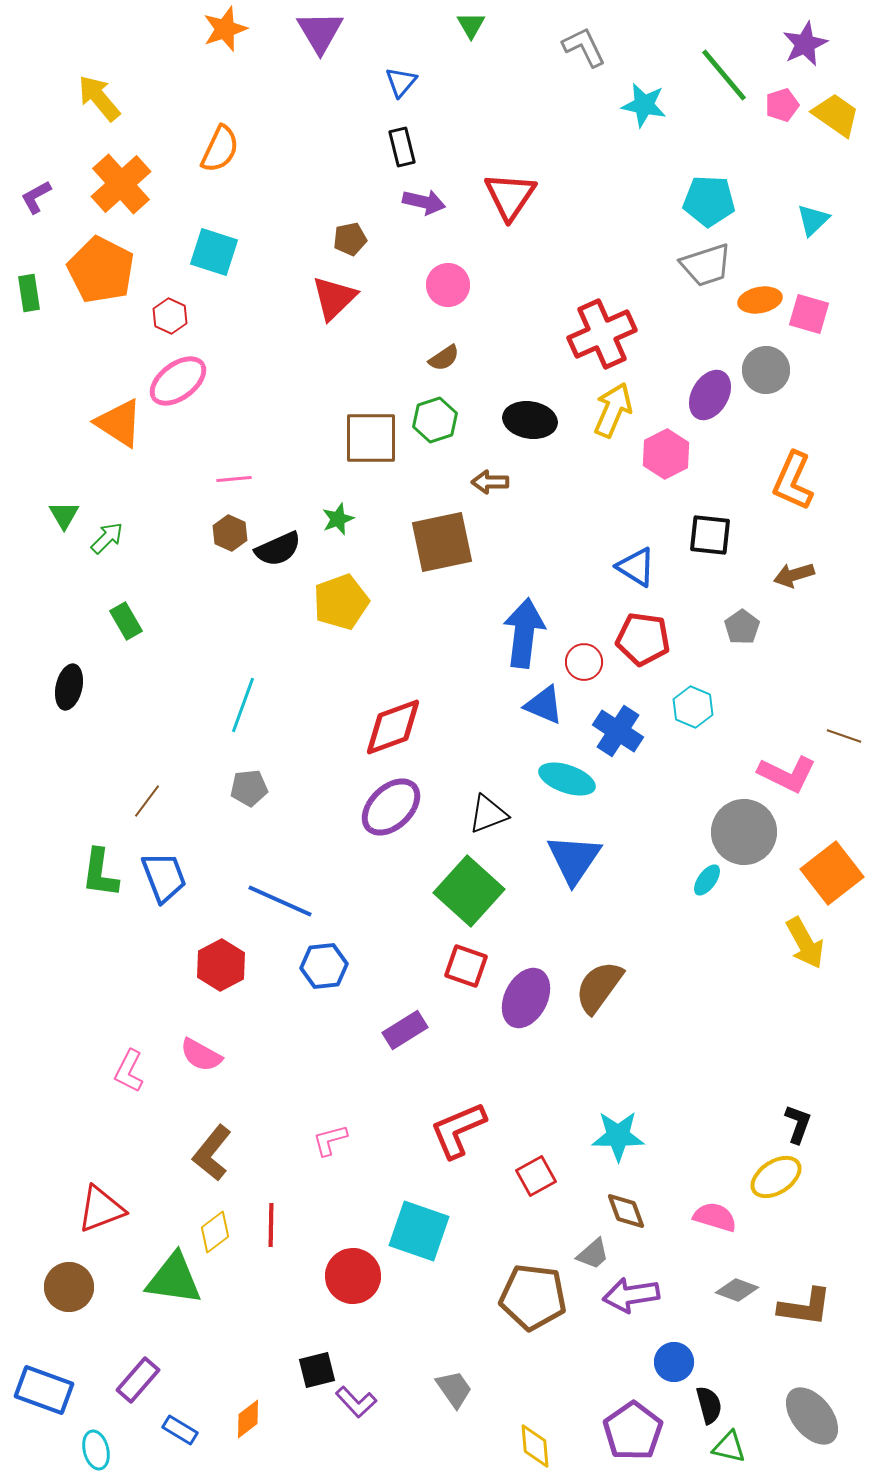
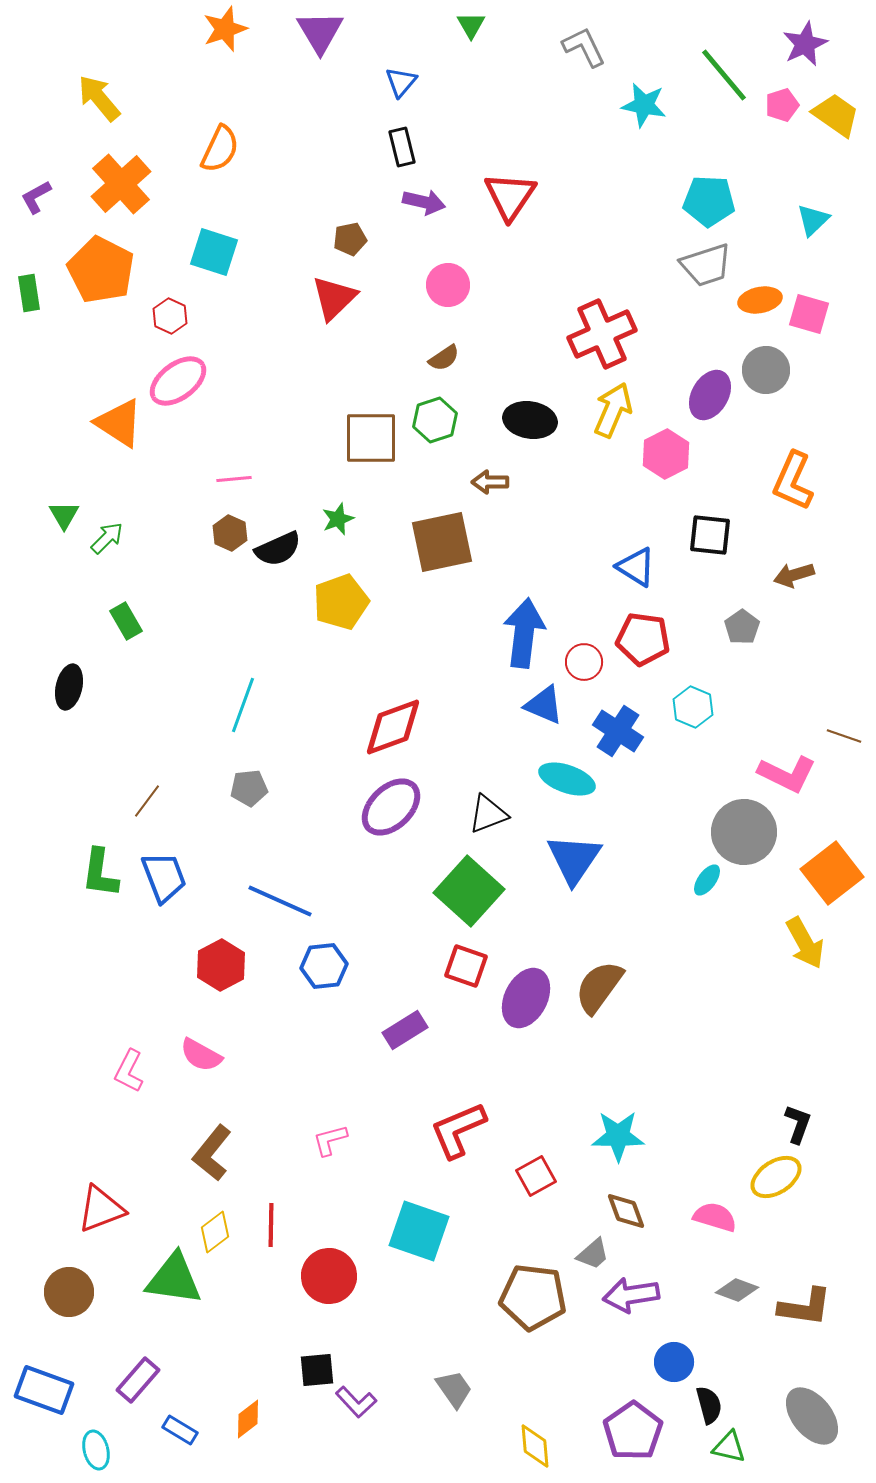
red circle at (353, 1276): moved 24 px left
brown circle at (69, 1287): moved 5 px down
black square at (317, 1370): rotated 9 degrees clockwise
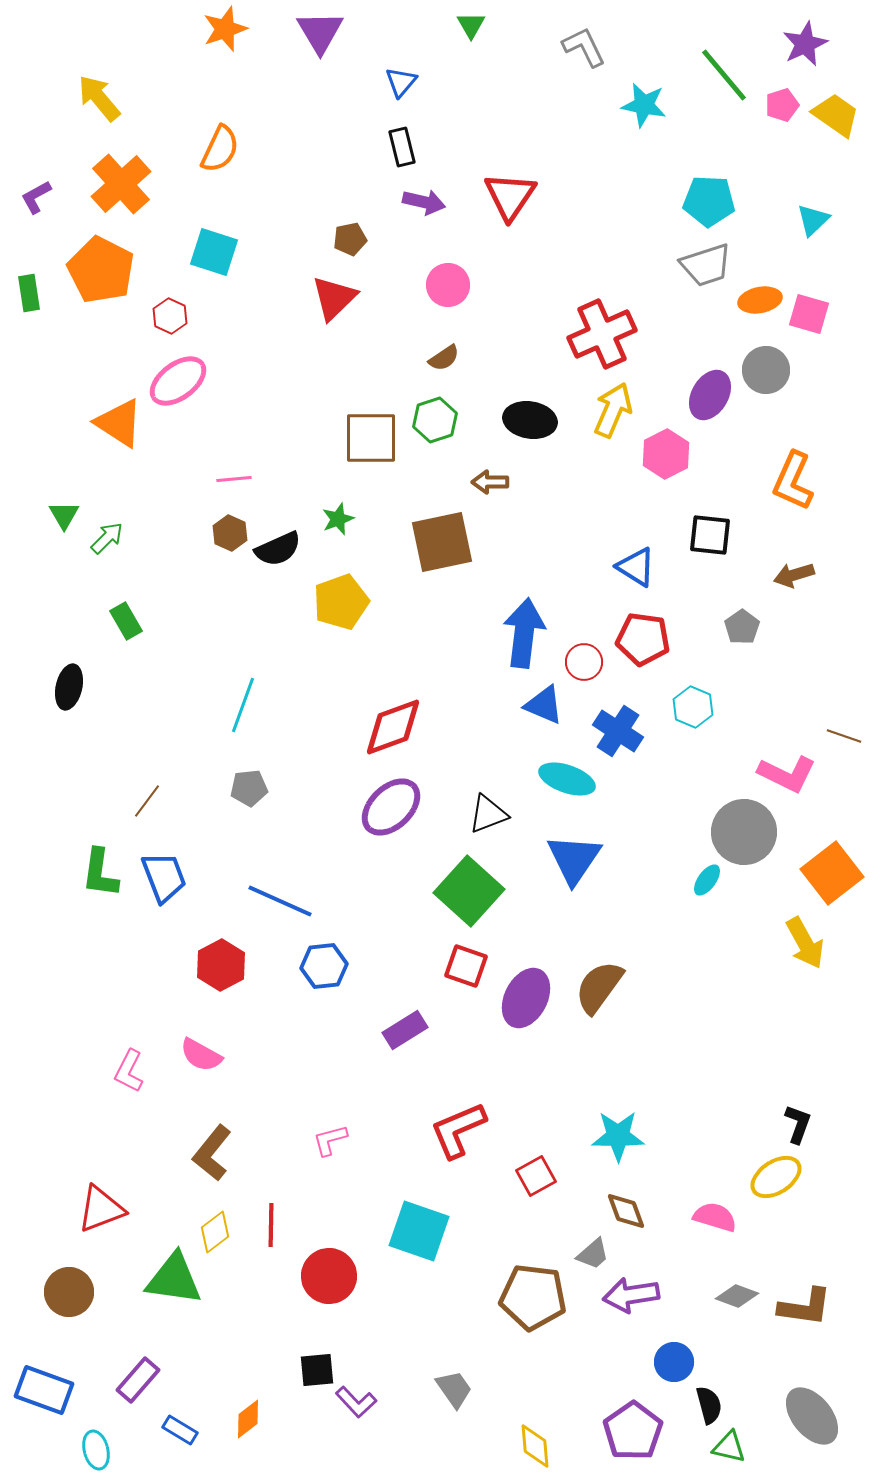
gray diamond at (737, 1290): moved 6 px down
